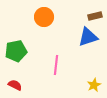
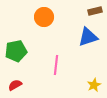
brown rectangle: moved 5 px up
red semicircle: rotated 56 degrees counterclockwise
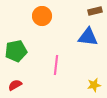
orange circle: moved 2 px left, 1 px up
blue triangle: rotated 25 degrees clockwise
yellow star: rotated 16 degrees clockwise
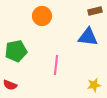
red semicircle: moved 5 px left; rotated 128 degrees counterclockwise
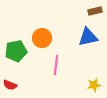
orange circle: moved 22 px down
blue triangle: rotated 20 degrees counterclockwise
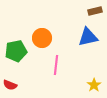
yellow star: rotated 24 degrees counterclockwise
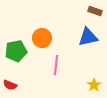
brown rectangle: rotated 32 degrees clockwise
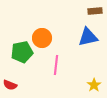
brown rectangle: rotated 24 degrees counterclockwise
green pentagon: moved 6 px right, 1 px down
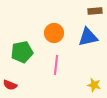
orange circle: moved 12 px right, 5 px up
yellow star: rotated 24 degrees counterclockwise
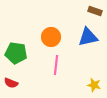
brown rectangle: rotated 24 degrees clockwise
orange circle: moved 3 px left, 4 px down
green pentagon: moved 6 px left, 1 px down; rotated 20 degrees clockwise
red semicircle: moved 1 px right, 2 px up
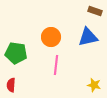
red semicircle: moved 2 px down; rotated 72 degrees clockwise
